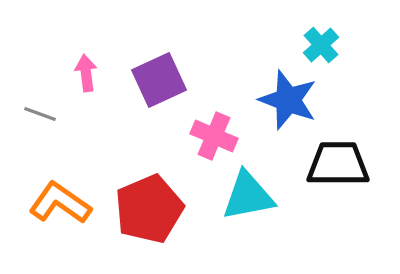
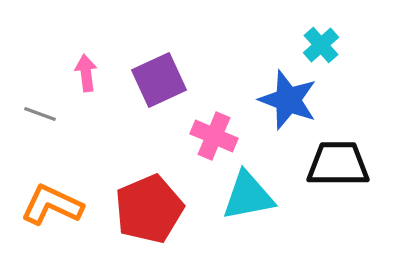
orange L-shape: moved 8 px left, 2 px down; rotated 10 degrees counterclockwise
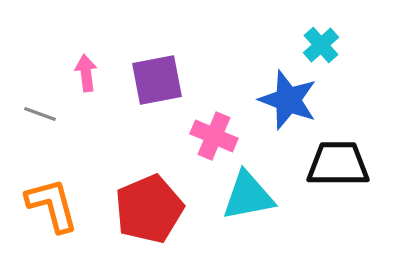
purple square: moved 2 px left; rotated 14 degrees clockwise
orange L-shape: rotated 50 degrees clockwise
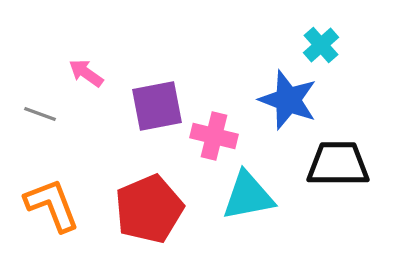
pink arrow: rotated 48 degrees counterclockwise
purple square: moved 26 px down
pink cross: rotated 9 degrees counterclockwise
orange L-shape: rotated 6 degrees counterclockwise
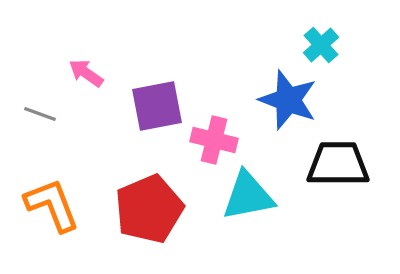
pink cross: moved 4 px down
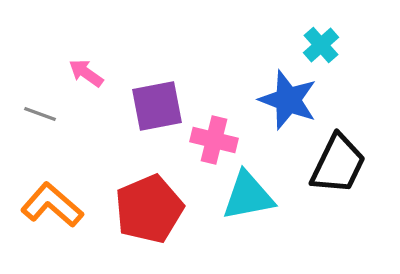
black trapezoid: rotated 116 degrees clockwise
orange L-shape: rotated 28 degrees counterclockwise
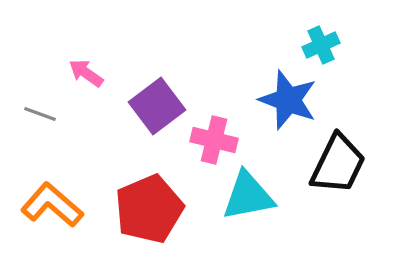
cyan cross: rotated 18 degrees clockwise
purple square: rotated 26 degrees counterclockwise
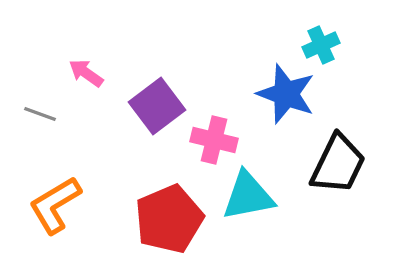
blue star: moved 2 px left, 6 px up
orange L-shape: moved 3 px right; rotated 72 degrees counterclockwise
red pentagon: moved 20 px right, 10 px down
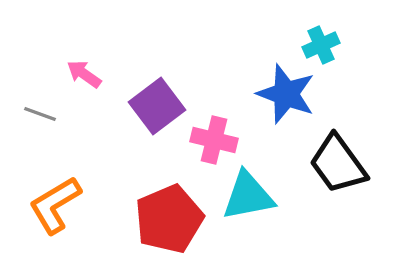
pink arrow: moved 2 px left, 1 px down
black trapezoid: rotated 118 degrees clockwise
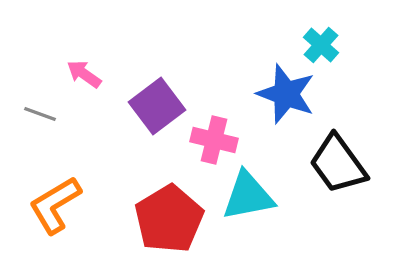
cyan cross: rotated 24 degrees counterclockwise
red pentagon: rotated 8 degrees counterclockwise
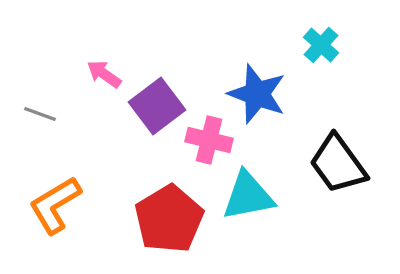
pink arrow: moved 20 px right
blue star: moved 29 px left
pink cross: moved 5 px left
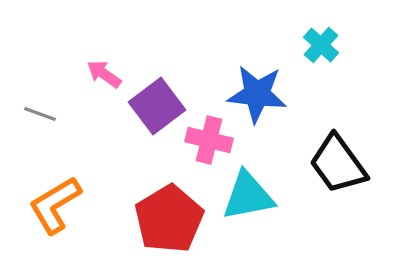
blue star: rotated 14 degrees counterclockwise
